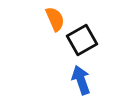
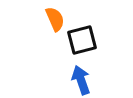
black square: rotated 16 degrees clockwise
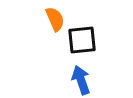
black square: rotated 8 degrees clockwise
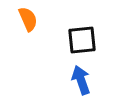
orange semicircle: moved 27 px left
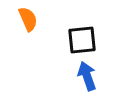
blue arrow: moved 6 px right, 4 px up
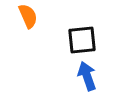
orange semicircle: moved 3 px up
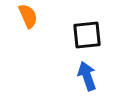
black square: moved 5 px right, 5 px up
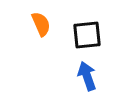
orange semicircle: moved 13 px right, 8 px down
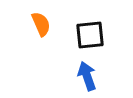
black square: moved 3 px right
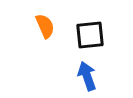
orange semicircle: moved 4 px right, 2 px down
